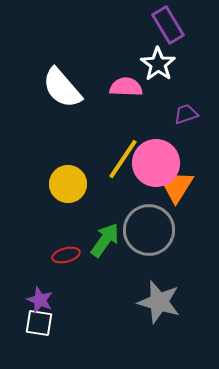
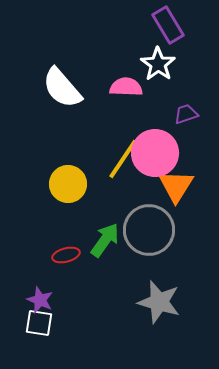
pink circle: moved 1 px left, 10 px up
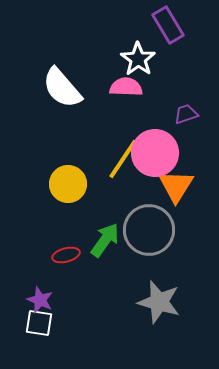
white star: moved 20 px left, 5 px up
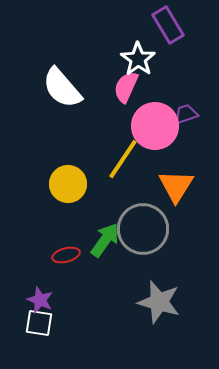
pink semicircle: rotated 68 degrees counterclockwise
pink circle: moved 27 px up
gray circle: moved 6 px left, 1 px up
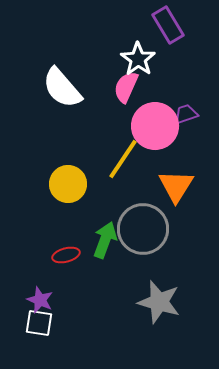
green arrow: rotated 15 degrees counterclockwise
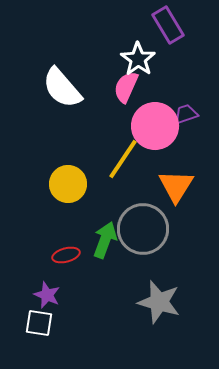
purple star: moved 7 px right, 5 px up
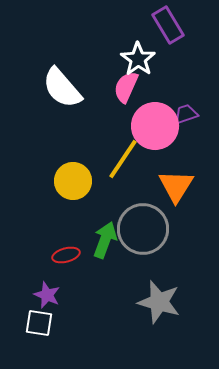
yellow circle: moved 5 px right, 3 px up
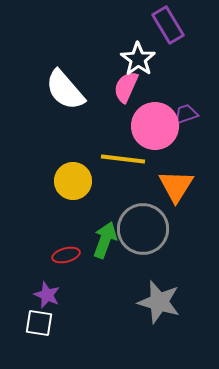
white semicircle: moved 3 px right, 2 px down
yellow line: rotated 63 degrees clockwise
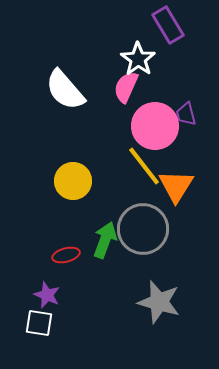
purple trapezoid: rotated 85 degrees counterclockwise
yellow line: moved 21 px right, 7 px down; rotated 45 degrees clockwise
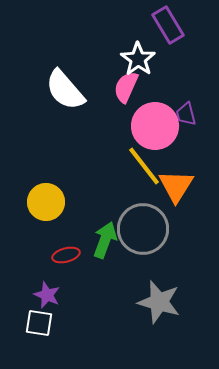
yellow circle: moved 27 px left, 21 px down
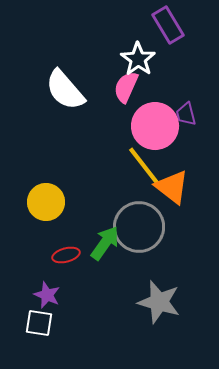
orange triangle: moved 4 px left, 1 px down; rotated 24 degrees counterclockwise
gray circle: moved 4 px left, 2 px up
green arrow: moved 3 px down; rotated 15 degrees clockwise
